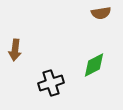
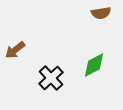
brown arrow: rotated 45 degrees clockwise
black cross: moved 5 px up; rotated 25 degrees counterclockwise
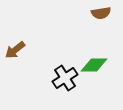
green diamond: rotated 28 degrees clockwise
black cross: moved 14 px right; rotated 10 degrees clockwise
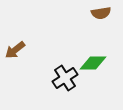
green diamond: moved 1 px left, 2 px up
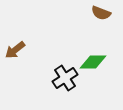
brown semicircle: rotated 30 degrees clockwise
green diamond: moved 1 px up
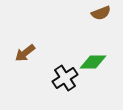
brown semicircle: rotated 42 degrees counterclockwise
brown arrow: moved 10 px right, 3 px down
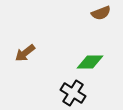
green diamond: moved 3 px left
black cross: moved 8 px right, 15 px down; rotated 25 degrees counterclockwise
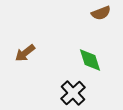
green diamond: moved 2 px up; rotated 72 degrees clockwise
black cross: rotated 15 degrees clockwise
